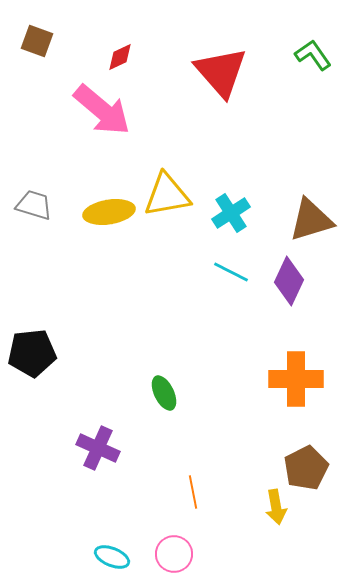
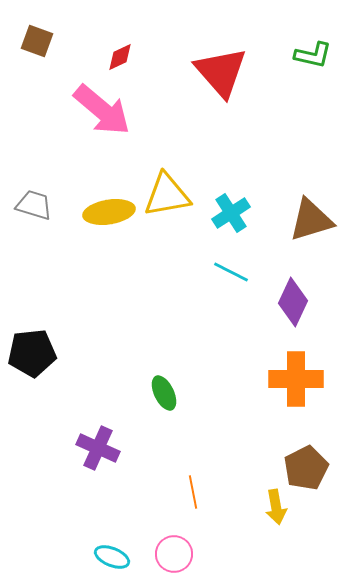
green L-shape: rotated 138 degrees clockwise
purple diamond: moved 4 px right, 21 px down
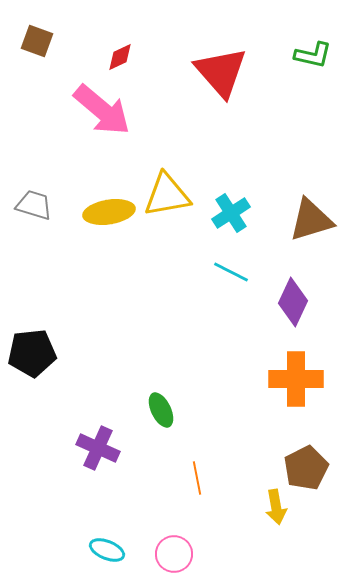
green ellipse: moved 3 px left, 17 px down
orange line: moved 4 px right, 14 px up
cyan ellipse: moved 5 px left, 7 px up
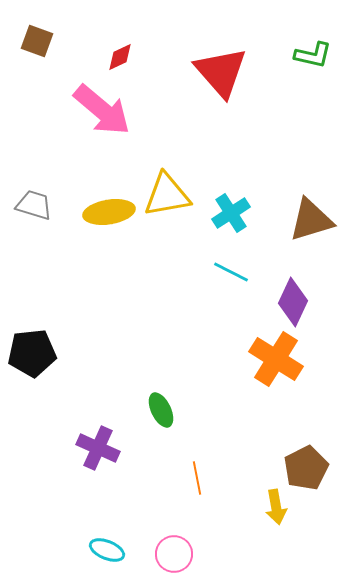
orange cross: moved 20 px left, 20 px up; rotated 32 degrees clockwise
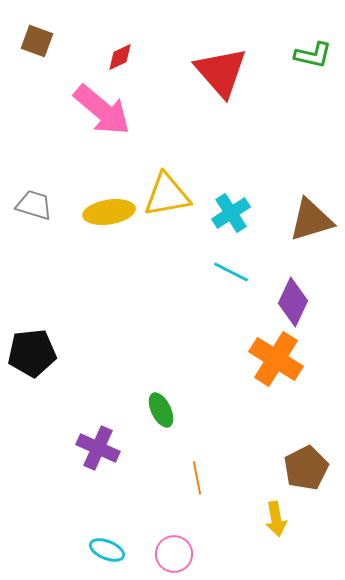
yellow arrow: moved 12 px down
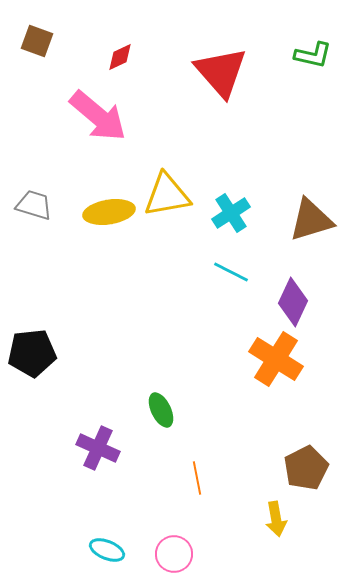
pink arrow: moved 4 px left, 6 px down
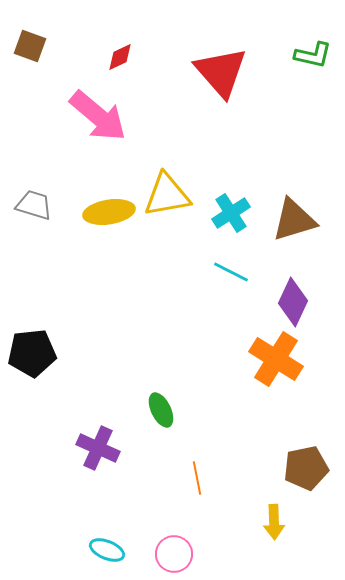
brown square: moved 7 px left, 5 px down
brown triangle: moved 17 px left
brown pentagon: rotated 15 degrees clockwise
yellow arrow: moved 2 px left, 3 px down; rotated 8 degrees clockwise
